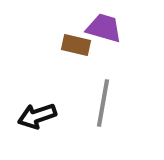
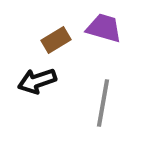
brown rectangle: moved 20 px left, 5 px up; rotated 44 degrees counterclockwise
black arrow: moved 35 px up
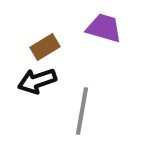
brown rectangle: moved 11 px left, 7 px down
gray line: moved 21 px left, 8 px down
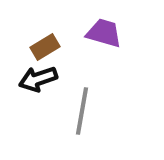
purple trapezoid: moved 5 px down
black arrow: moved 1 px right, 2 px up
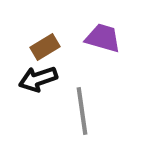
purple trapezoid: moved 1 px left, 5 px down
gray line: rotated 18 degrees counterclockwise
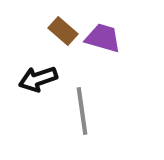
brown rectangle: moved 18 px right, 16 px up; rotated 72 degrees clockwise
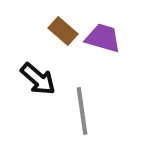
black arrow: rotated 120 degrees counterclockwise
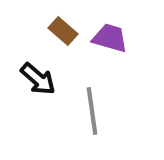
purple trapezoid: moved 7 px right
gray line: moved 10 px right
